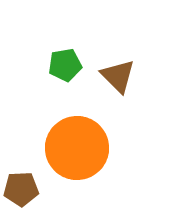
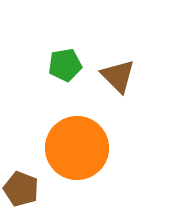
brown pentagon: rotated 24 degrees clockwise
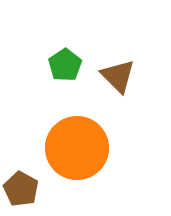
green pentagon: rotated 24 degrees counterclockwise
brown pentagon: rotated 8 degrees clockwise
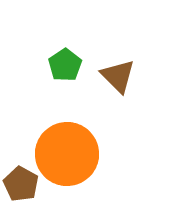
orange circle: moved 10 px left, 6 px down
brown pentagon: moved 5 px up
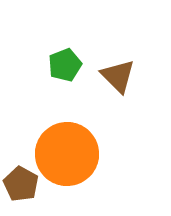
green pentagon: rotated 12 degrees clockwise
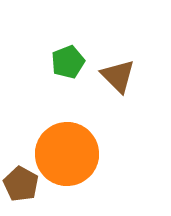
green pentagon: moved 3 px right, 3 px up
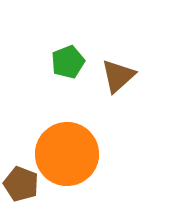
brown triangle: rotated 33 degrees clockwise
brown pentagon: rotated 8 degrees counterclockwise
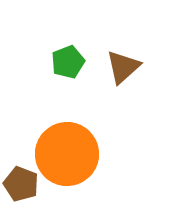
brown triangle: moved 5 px right, 9 px up
